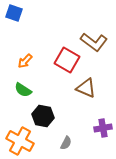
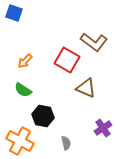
purple cross: rotated 24 degrees counterclockwise
gray semicircle: rotated 40 degrees counterclockwise
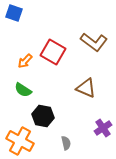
red square: moved 14 px left, 8 px up
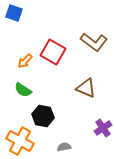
gray semicircle: moved 2 px left, 4 px down; rotated 88 degrees counterclockwise
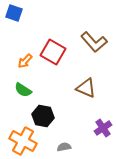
brown L-shape: rotated 12 degrees clockwise
orange cross: moved 3 px right
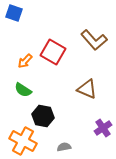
brown L-shape: moved 2 px up
brown triangle: moved 1 px right, 1 px down
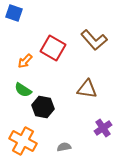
red square: moved 4 px up
brown triangle: rotated 15 degrees counterclockwise
black hexagon: moved 9 px up
